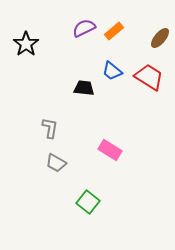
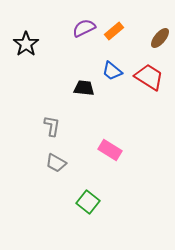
gray L-shape: moved 2 px right, 2 px up
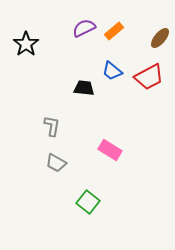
red trapezoid: rotated 120 degrees clockwise
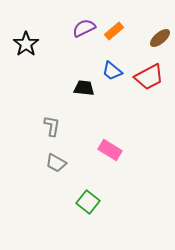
brown ellipse: rotated 10 degrees clockwise
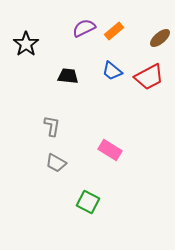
black trapezoid: moved 16 px left, 12 px up
green square: rotated 10 degrees counterclockwise
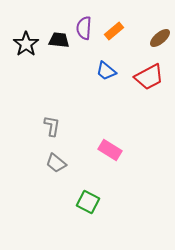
purple semicircle: rotated 60 degrees counterclockwise
blue trapezoid: moved 6 px left
black trapezoid: moved 9 px left, 36 px up
gray trapezoid: rotated 10 degrees clockwise
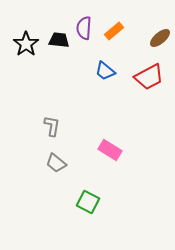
blue trapezoid: moved 1 px left
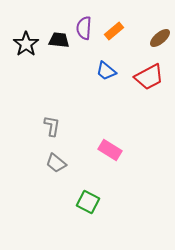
blue trapezoid: moved 1 px right
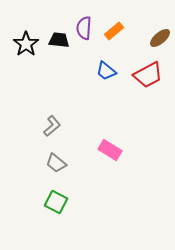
red trapezoid: moved 1 px left, 2 px up
gray L-shape: rotated 40 degrees clockwise
green square: moved 32 px left
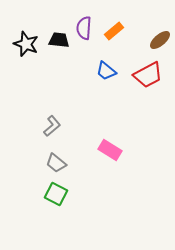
brown ellipse: moved 2 px down
black star: rotated 15 degrees counterclockwise
green square: moved 8 px up
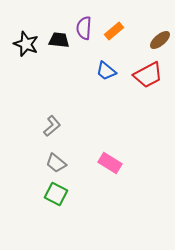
pink rectangle: moved 13 px down
